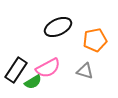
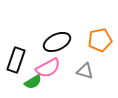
black ellipse: moved 1 px left, 15 px down
orange pentagon: moved 5 px right
black rectangle: moved 10 px up; rotated 15 degrees counterclockwise
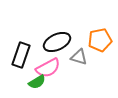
black rectangle: moved 5 px right, 5 px up
gray triangle: moved 6 px left, 14 px up
green semicircle: moved 4 px right
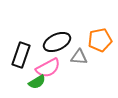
gray triangle: rotated 12 degrees counterclockwise
